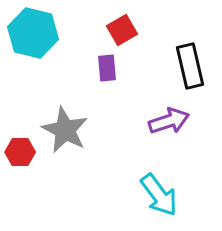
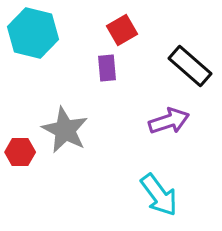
black rectangle: rotated 36 degrees counterclockwise
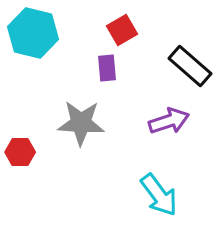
gray star: moved 16 px right, 7 px up; rotated 24 degrees counterclockwise
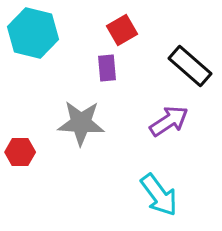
purple arrow: rotated 15 degrees counterclockwise
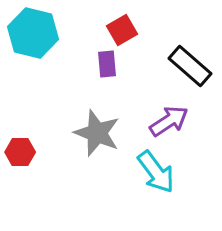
purple rectangle: moved 4 px up
gray star: moved 16 px right, 10 px down; rotated 18 degrees clockwise
cyan arrow: moved 3 px left, 23 px up
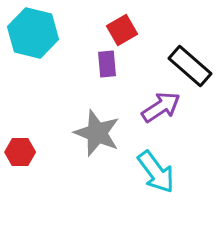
purple arrow: moved 8 px left, 14 px up
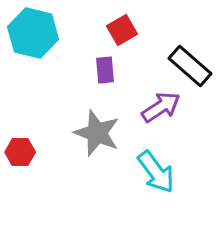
purple rectangle: moved 2 px left, 6 px down
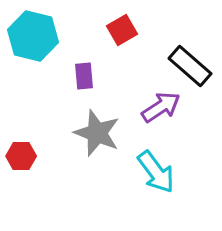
cyan hexagon: moved 3 px down
purple rectangle: moved 21 px left, 6 px down
red hexagon: moved 1 px right, 4 px down
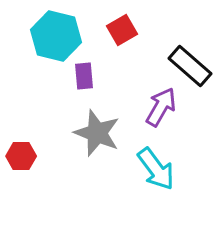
cyan hexagon: moved 23 px right
purple arrow: rotated 27 degrees counterclockwise
cyan arrow: moved 3 px up
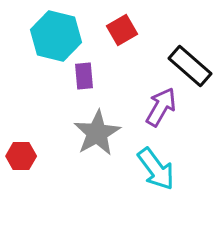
gray star: rotated 21 degrees clockwise
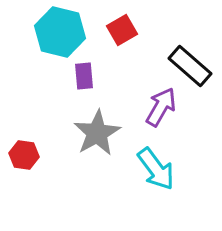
cyan hexagon: moved 4 px right, 4 px up
red hexagon: moved 3 px right, 1 px up; rotated 8 degrees clockwise
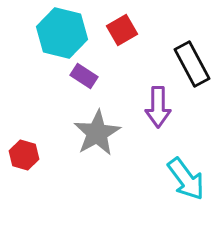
cyan hexagon: moved 2 px right, 1 px down
black rectangle: moved 2 px right, 2 px up; rotated 21 degrees clockwise
purple rectangle: rotated 52 degrees counterclockwise
purple arrow: moved 3 px left; rotated 150 degrees clockwise
red hexagon: rotated 8 degrees clockwise
cyan arrow: moved 30 px right, 10 px down
